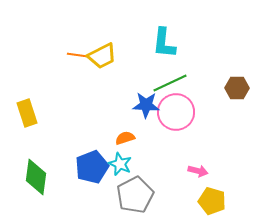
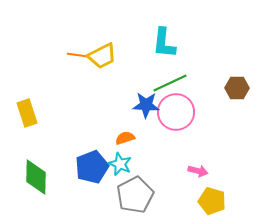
green diamond: rotated 6 degrees counterclockwise
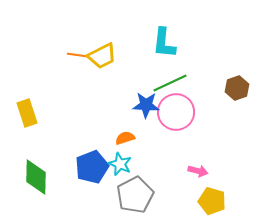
brown hexagon: rotated 20 degrees counterclockwise
